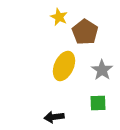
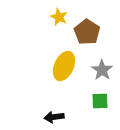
brown pentagon: moved 2 px right
green square: moved 2 px right, 2 px up
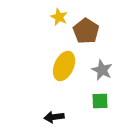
brown pentagon: moved 1 px left, 1 px up
gray star: rotated 10 degrees counterclockwise
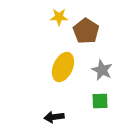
yellow star: rotated 24 degrees counterclockwise
yellow ellipse: moved 1 px left, 1 px down
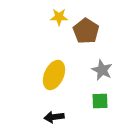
yellow ellipse: moved 9 px left, 8 px down
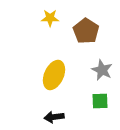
yellow star: moved 9 px left, 1 px down
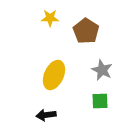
black arrow: moved 8 px left, 2 px up
